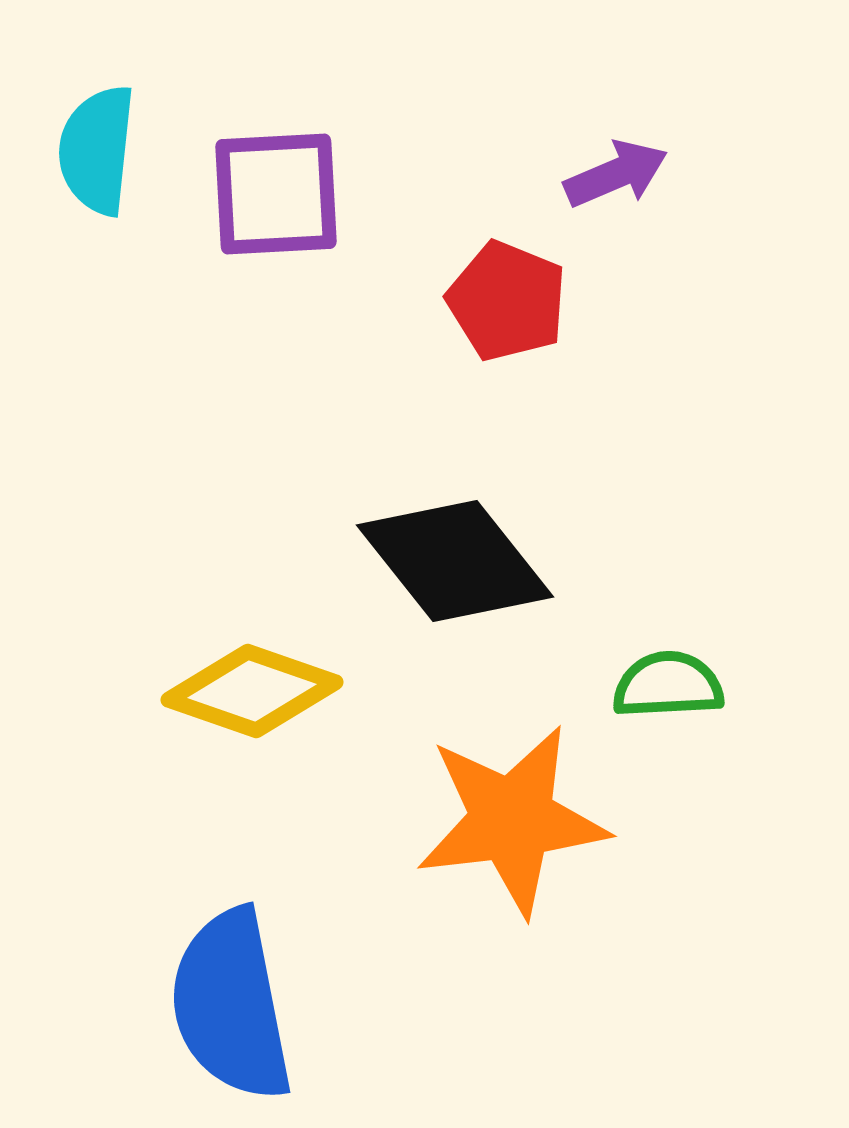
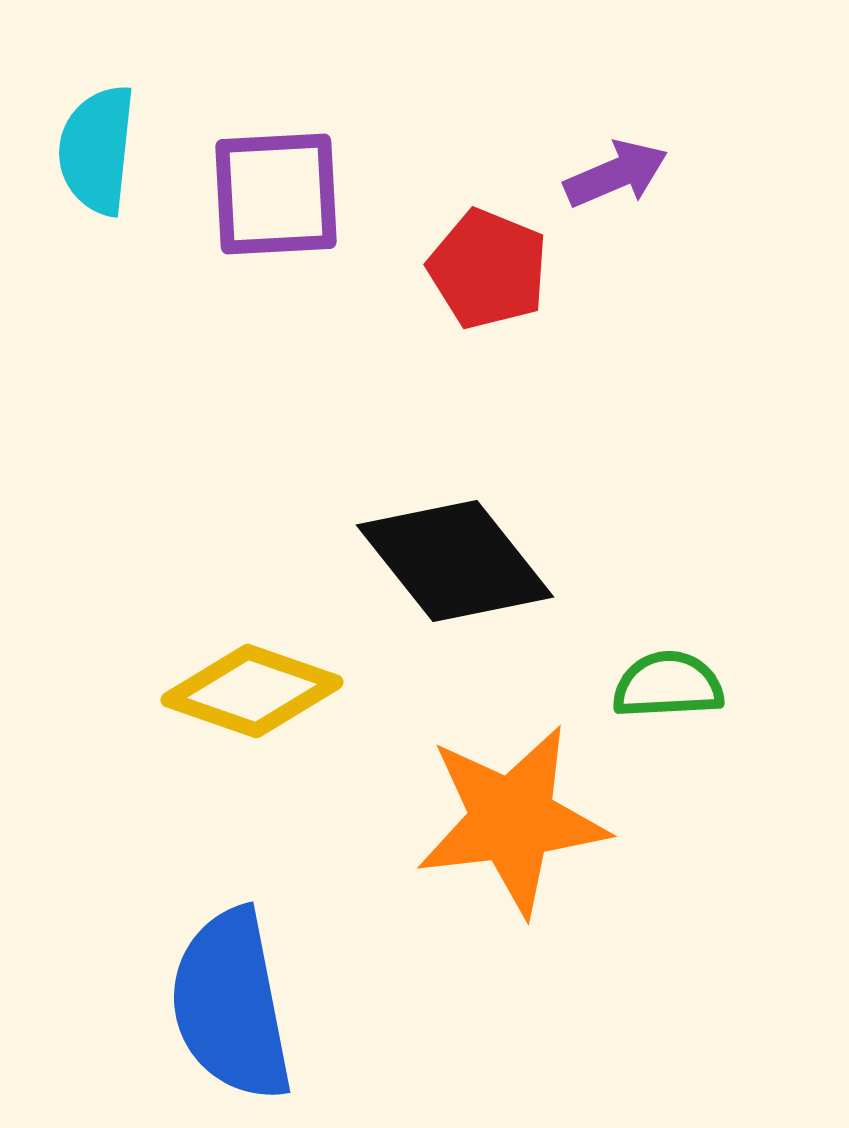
red pentagon: moved 19 px left, 32 px up
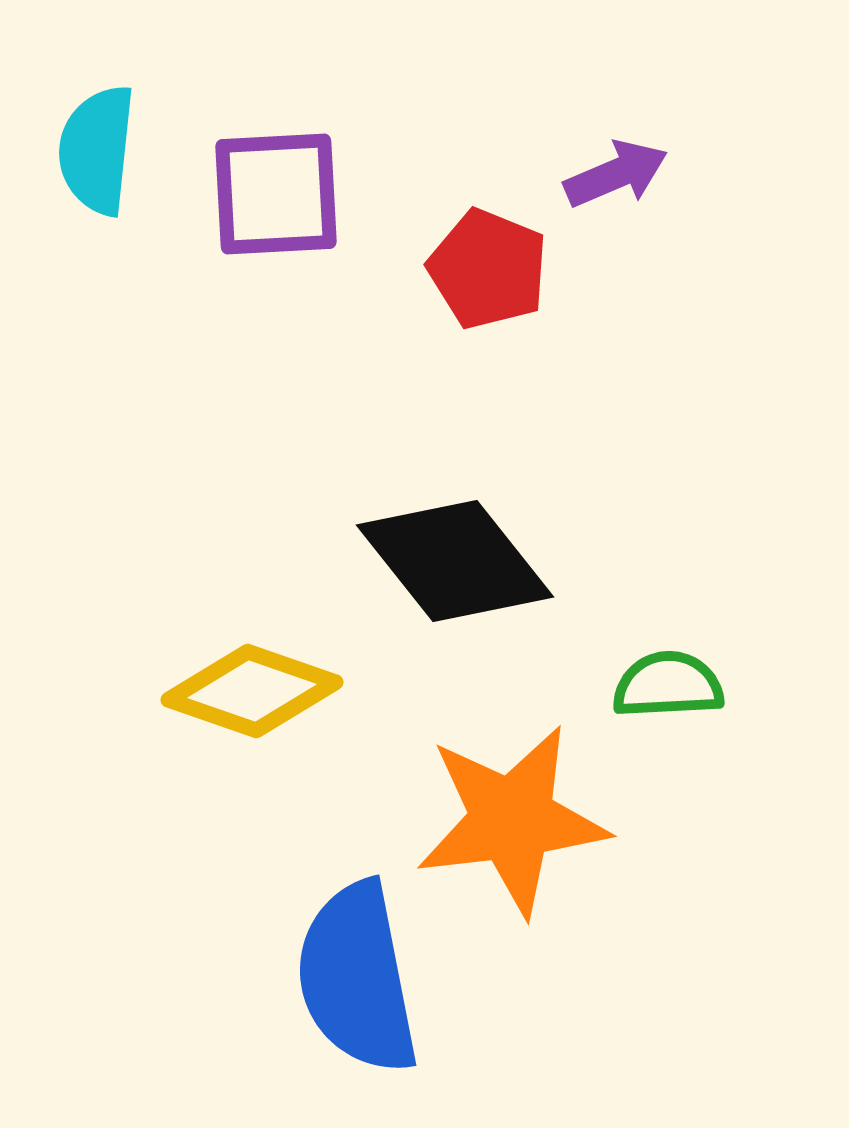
blue semicircle: moved 126 px right, 27 px up
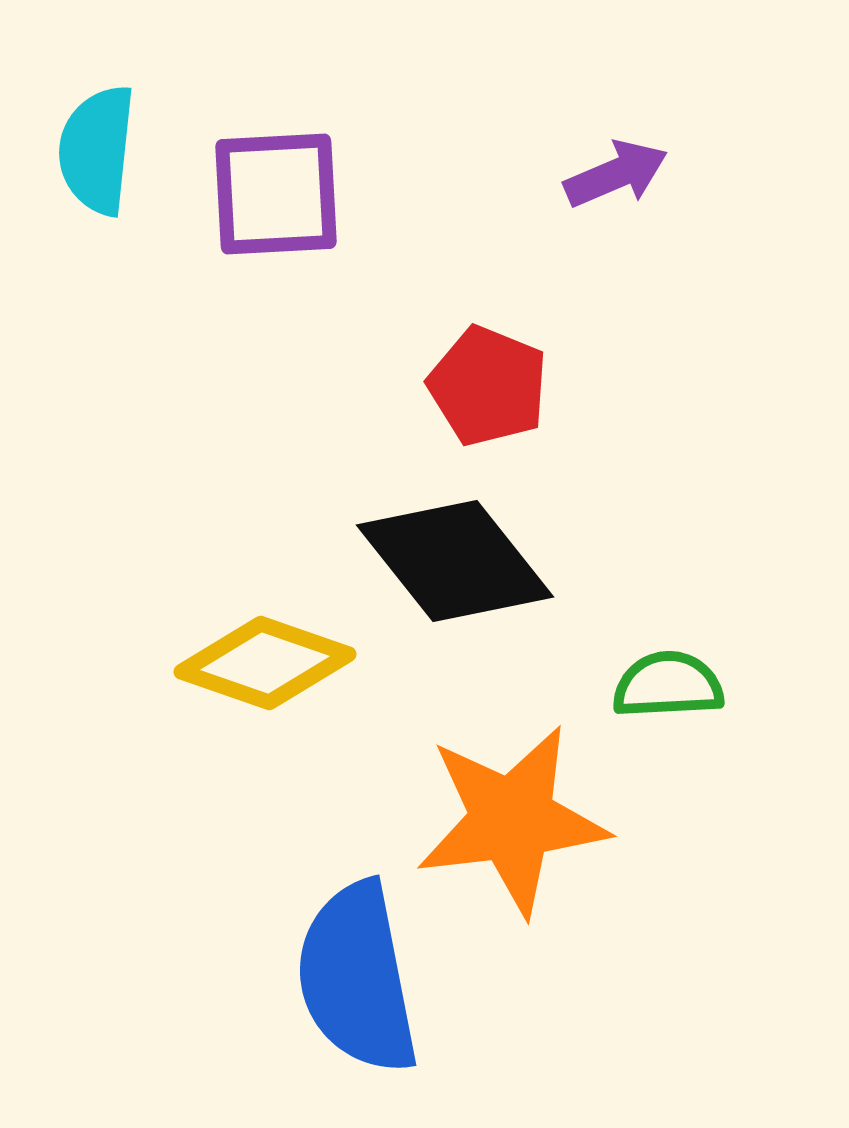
red pentagon: moved 117 px down
yellow diamond: moved 13 px right, 28 px up
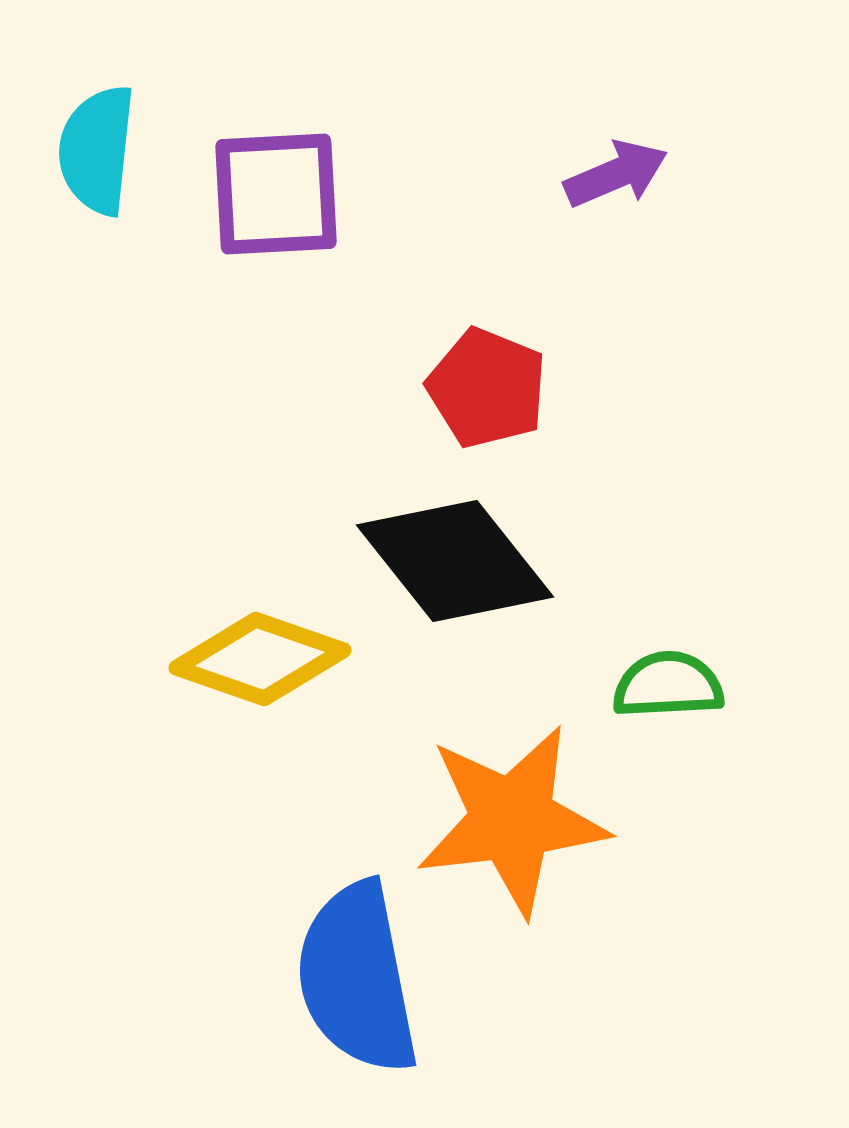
red pentagon: moved 1 px left, 2 px down
yellow diamond: moved 5 px left, 4 px up
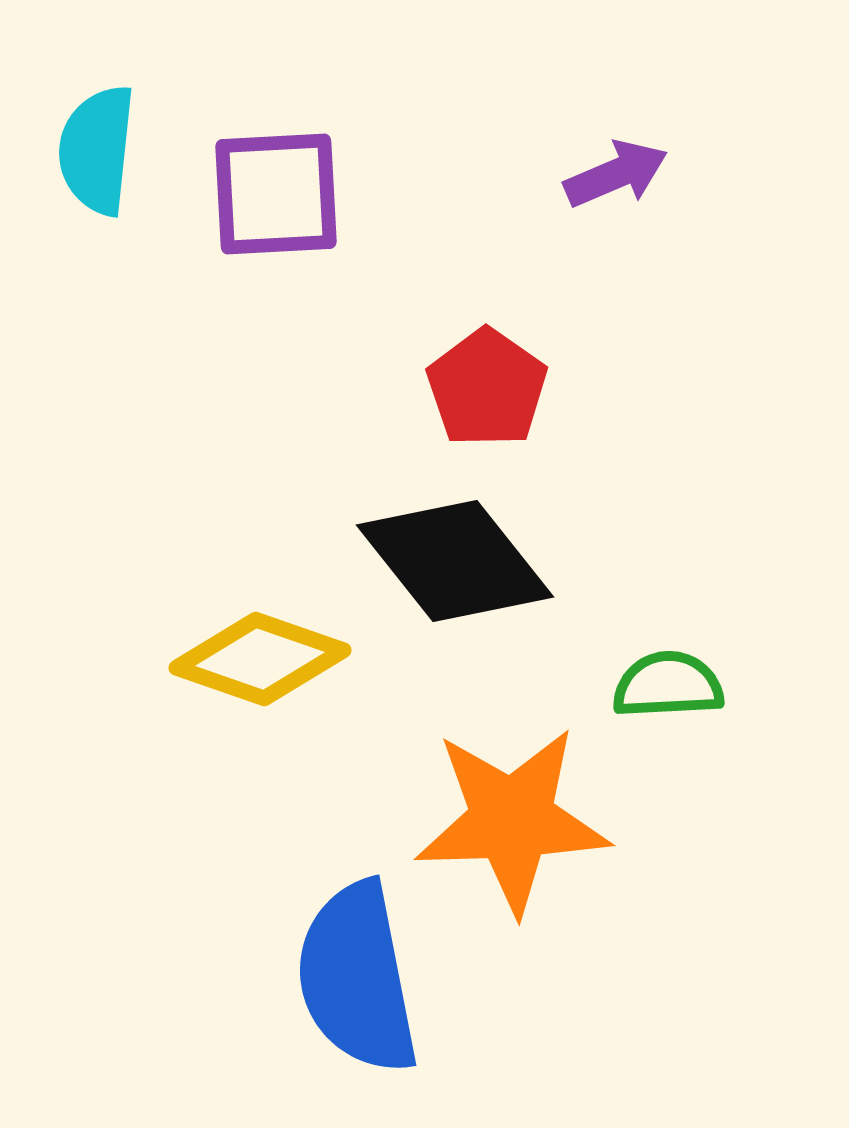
red pentagon: rotated 13 degrees clockwise
orange star: rotated 5 degrees clockwise
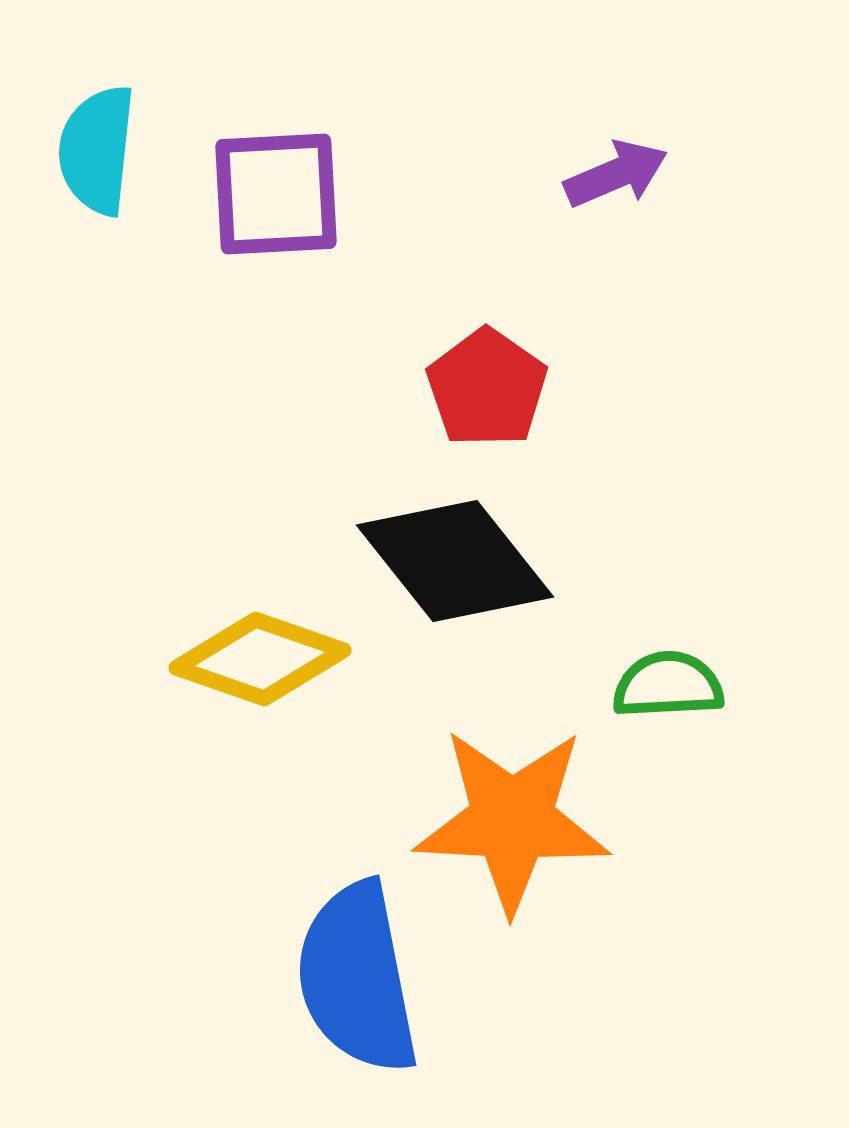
orange star: rotated 5 degrees clockwise
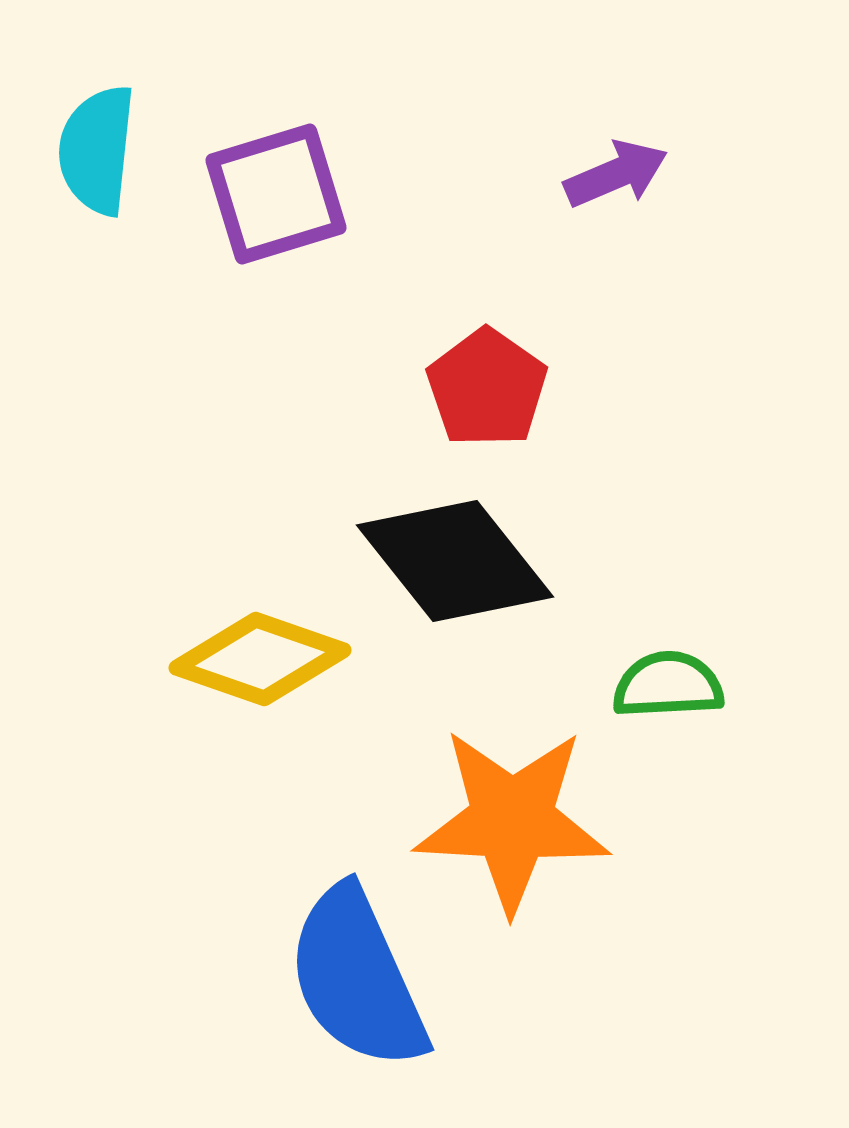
purple square: rotated 14 degrees counterclockwise
blue semicircle: rotated 13 degrees counterclockwise
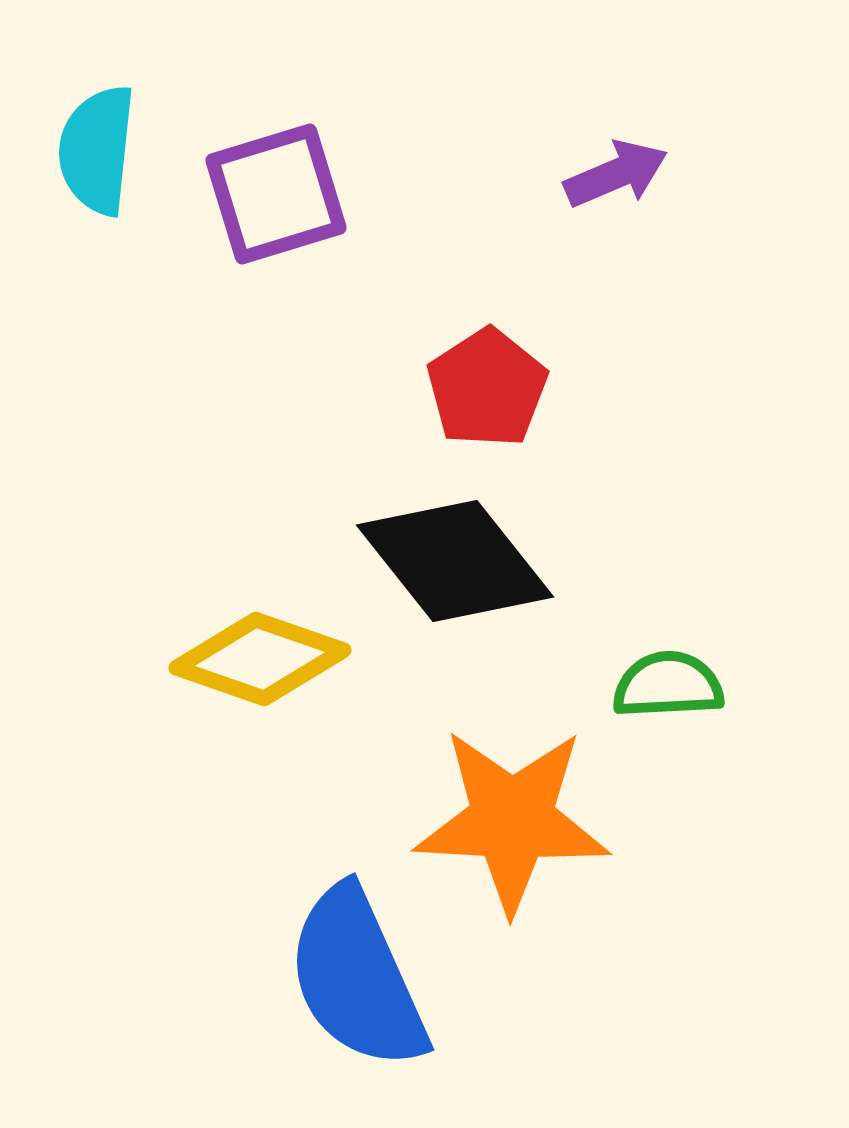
red pentagon: rotated 4 degrees clockwise
